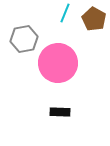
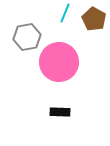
gray hexagon: moved 3 px right, 2 px up
pink circle: moved 1 px right, 1 px up
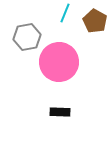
brown pentagon: moved 1 px right, 2 px down
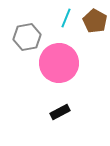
cyan line: moved 1 px right, 5 px down
pink circle: moved 1 px down
black rectangle: rotated 30 degrees counterclockwise
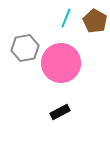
gray hexagon: moved 2 px left, 11 px down
pink circle: moved 2 px right
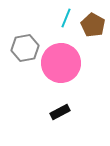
brown pentagon: moved 2 px left, 4 px down
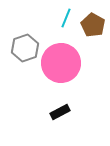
gray hexagon: rotated 8 degrees counterclockwise
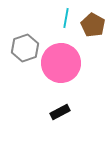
cyan line: rotated 12 degrees counterclockwise
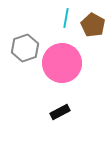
pink circle: moved 1 px right
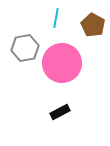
cyan line: moved 10 px left
gray hexagon: rotated 8 degrees clockwise
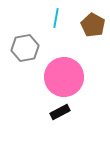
pink circle: moved 2 px right, 14 px down
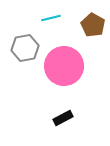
cyan line: moved 5 px left; rotated 66 degrees clockwise
pink circle: moved 11 px up
black rectangle: moved 3 px right, 6 px down
